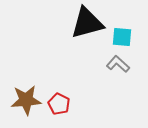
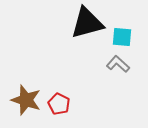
brown star: rotated 24 degrees clockwise
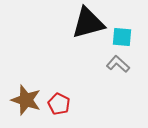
black triangle: moved 1 px right
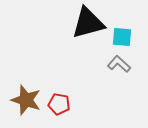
gray L-shape: moved 1 px right
red pentagon: rotated 15 degrees counterclockwise
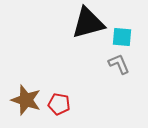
gray L-shape: rotated 25 degrees clockwise
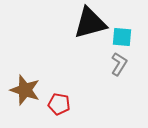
black triangle: moved 2 px right
gray L-shape: rotated 55 degrees clockwise
brown star: moved 1 px left, 10 px up
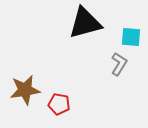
black triangle: moved 5 px left
cyan square: moved 9 px right
brown star: rotated 28 degrees counterclockwise
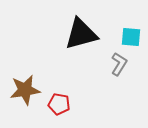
black triangle: moved 4 px left, 11 px down
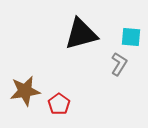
brown star: moved 1 px down
red pentagon: rotated 25 degrees clockwise
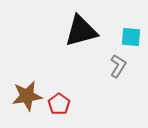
black triangle: moved 3 px up
gray L-shape: moved 1 px left, 2 px down
brown star: moved 2 px right, 5 px down
